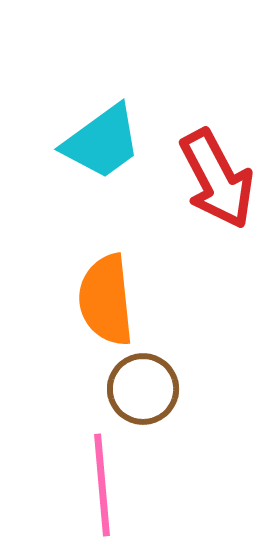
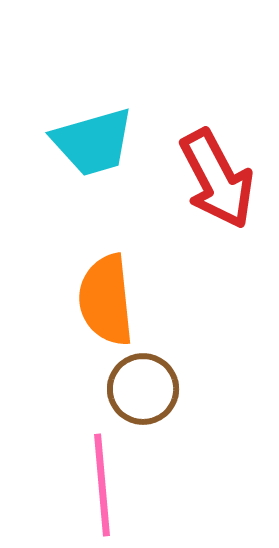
cyan trapezoid: moved 9 px left; rotated 20 degrees clockwise
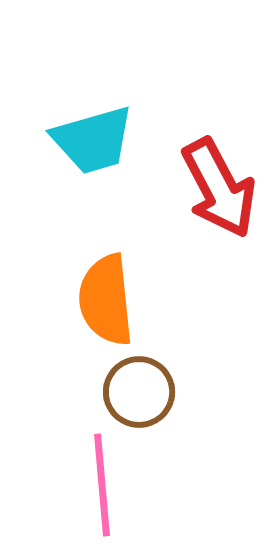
cyan trapezoid: moved 2 px up
red arrow: moved 2 px right, 9 px down
brown circle: moved 4 px left, 3 px down
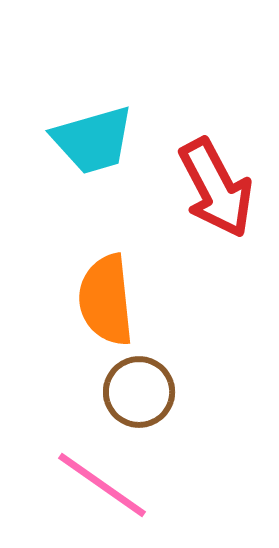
red arrow: moved 3 px left
pink line: rotated 50 degrees counterclockwise
